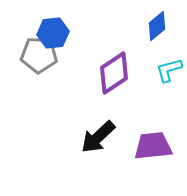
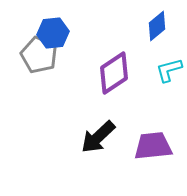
gray pentagon: rotated 21 degrees clockwise
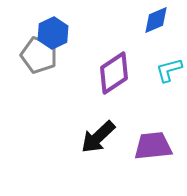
blue diamond: moved 1 px left, 6 px up; rotated 16 degrees clockwise
blue hexagon: rotated 20 degrees counterclockwise
gray pentagon: rotated 6 degrees counterclockwise
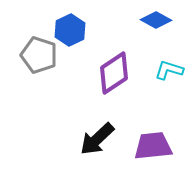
blue diamond: rotated 52 degrees clockwise
blue hexagon: moved 17 px right, 3 px up
cyan L-shape: rotated 32 degrees clockwise
black arrow: moved 1 px left, 2 px down
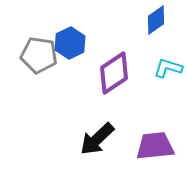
blue diamond: rotated 64 degrees counterclockwise
blue hexagon: moved 13 px down
gray pentagon: rotated 9 degrees counterclockwise
cyan L-shape: moved 1 px left, 2 px up
purple trapezoid: moved 2 px right
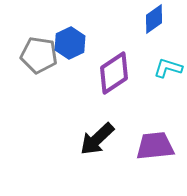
blue diamond: moved 2 px left, 1 px up
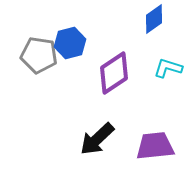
blue hexagon: rotated 12 degrees clockwise
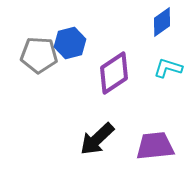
blue diamond: moved 8 px right, 3 px down
gray pentagon: rotated 6 degrees counterclockwise
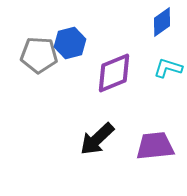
purple diamond: rotated 12 degrees clockwise
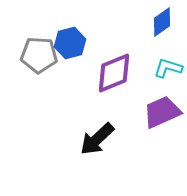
purple trapezoid: moved 7 px right, 34 px up; rotated 18 degrees counterclockwise
